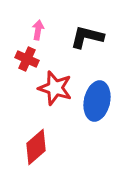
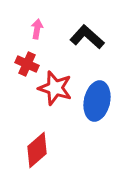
pink arrow: moved 1 px left, 1 px up
black L-shape: rotated 28 degrees clockwise
red cross: moved 5 px down
red diamond: moved 1 px right, 3 px down
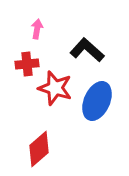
black L-shape: moved 13 px down
red cross: rotated 30 degrees counterclockwise
blue ellipse: rotated 12 degrees clockwise
red diamond: moved 2 px right, 1 px up
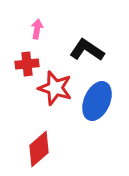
black L-shape: rotated 8 degrees counterclockwise
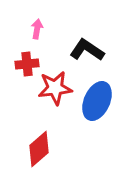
red star: rotated 24 degrees counterclockwise
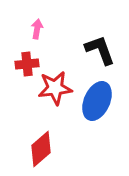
black L-shape: moved 13 px right; rotated 36 degrees clockwise
red diamond: moved 2 px right
